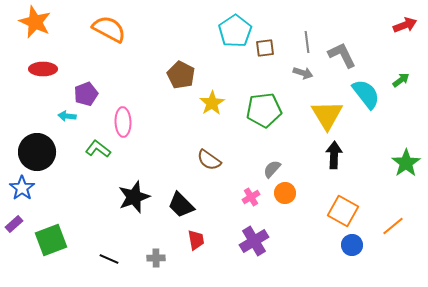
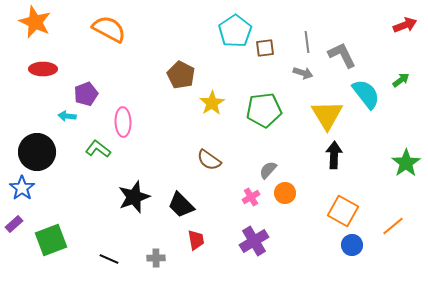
gray semicircle: moved 4 px left, 1 px down
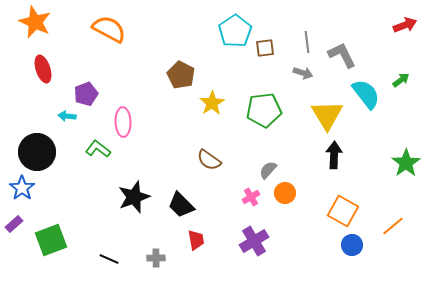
red ellipse: rotated 72 degrees clockwise
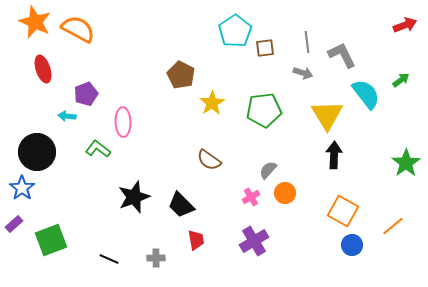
orange semicircle: moved 31 px left
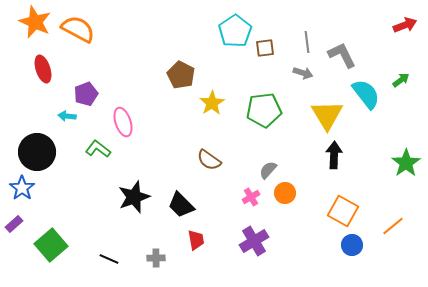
pink ellipse: rotated 16 degrees counterclockwise
green square: moved 5 px down; rotated 20 degrees counterclockwise
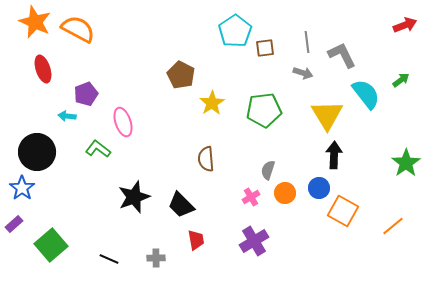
brown semicircle: moved 3 px left, 1 px up; rotated 50 degrees clockwise
gray semicircle: rotated 24 degrees counterclockwise
blue circle: moved 33 px left, 57 px up
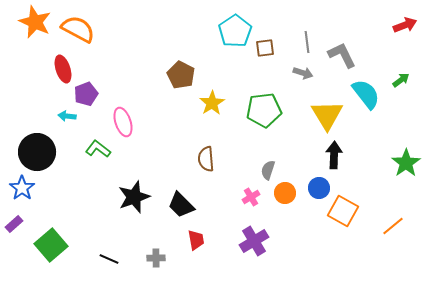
red ellipse: moved 20 px right
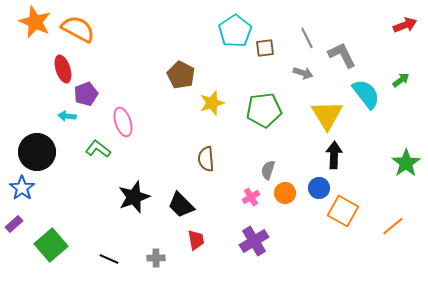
gray line: moved 4 px up; rotated 20 degrees counterclockwise
yellow star: rotated 15 degrees clockwise
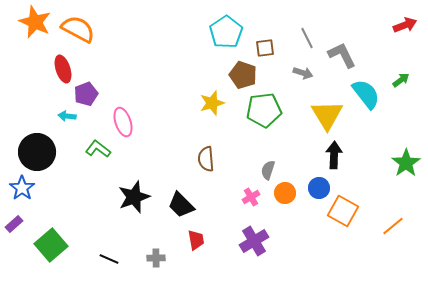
cyan pentagon: moved 9 px left, 1 px down
brown pentagon: moved 62 px right; rotated 8 degrees counterclockwise
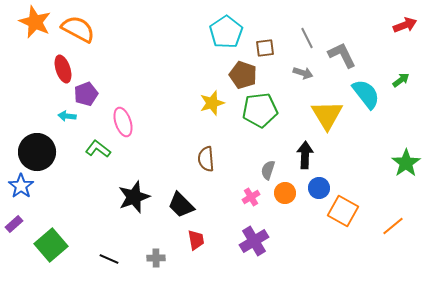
green pentagon: moved 4 px left
black arrow: moved 29 px left
blue star: moved 1 px left, 2 px up
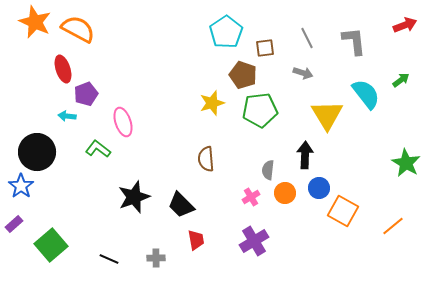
gray L-shape: moved 12 px right, 14 px up; rotated 20 degrees clockwise
green star: rotated 8 degrees counterclockwise
gray semicircle: rotated 12 degrees counterclockwise
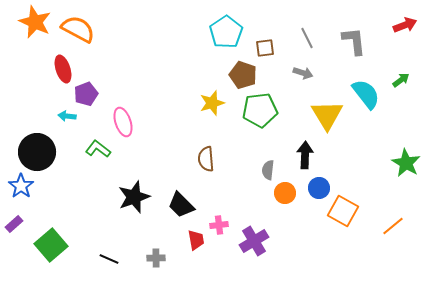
pink cross: moved 32 px left, 28 px down; rotated 24 degrees clockwise
